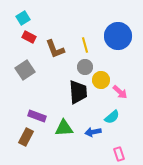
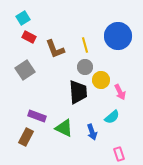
pink arrow: rotated 21 degrees clockwise
green triangle: rotated 30 degrees clockwise
blue arrow: moved 1 px left; rotated 98 degrees counterclockwise
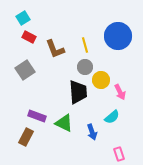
green triangle: moved 5 px up
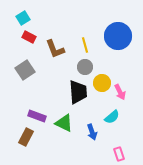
yellow circle: moved 1 px right, 3 px down
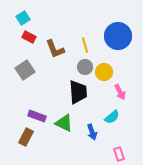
yellow circle: moved 2 px right, 11 px up
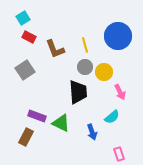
green triangle: moved 3 px left
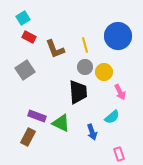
brown rectangle: moved 2 px right
